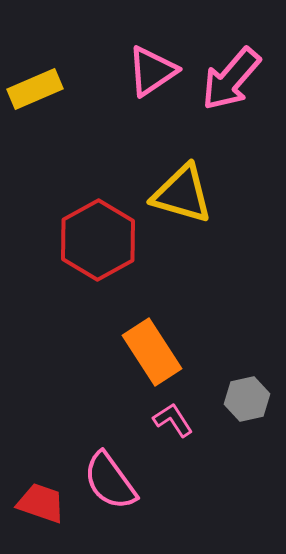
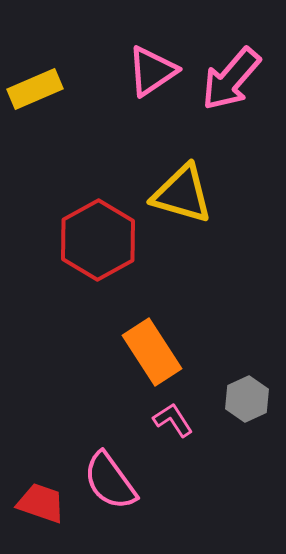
gray hexagon: rotated 12 degrees counterclockwise
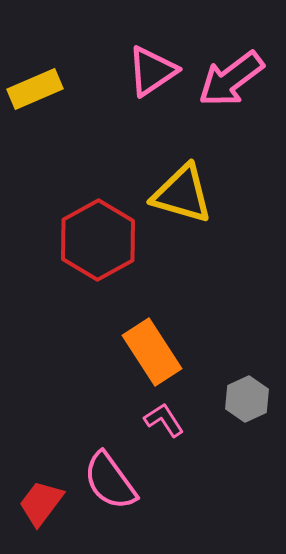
pink arrow: rotated 12 degrees clockwise
pink L-shape: moved 9 px left
red trapezoid: rotated 72 degrees counterclockwise
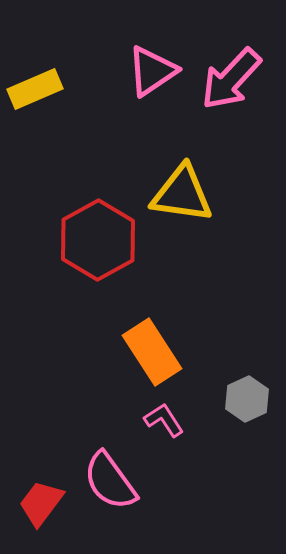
pink arrow: rotated 10 degrees counterclockwise
yellow triangle: rotated 8 degrees counterclockwise
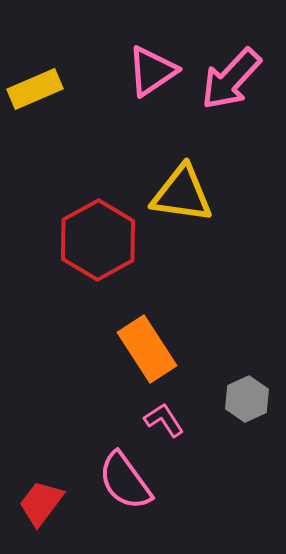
orange rectangle: moved 5 px left, 3 px up
pink semicircle: moved 15 px right
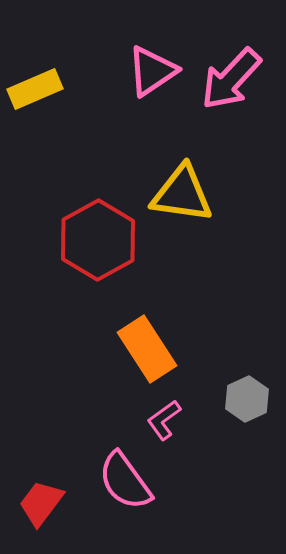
pink L-shape: rotated 93 degrees counterclockwise
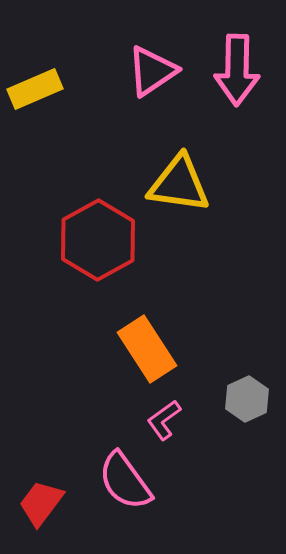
pink arrow: moved 6 px right, 9 px up; rotated 42 degrees counterclockwise
yellow triangle: moved 3 px left, 10 px up
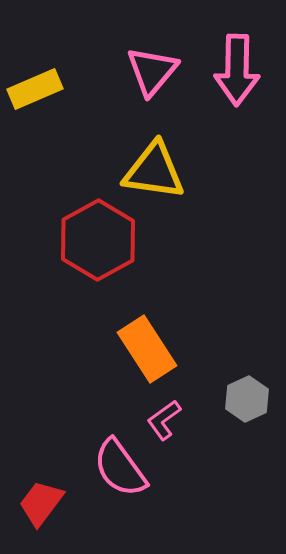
pink triangle: rotated 16 degrees counterclockwise
yellow triangle: moved 25 px left, 13 px up
pink semicircle: moved 5 px left, 13 px up
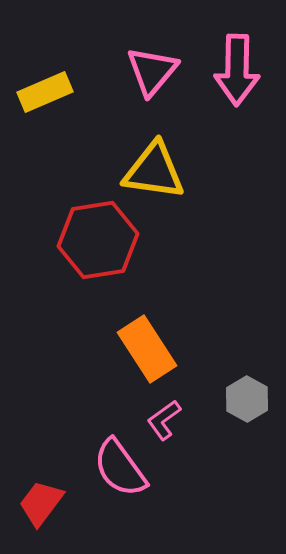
yellow rectangle: moved 10 px right, 3 px down
red hexagon: rotated 20 degrees clockwise
gray hexagon: rotated 6 degrees counterclockwise
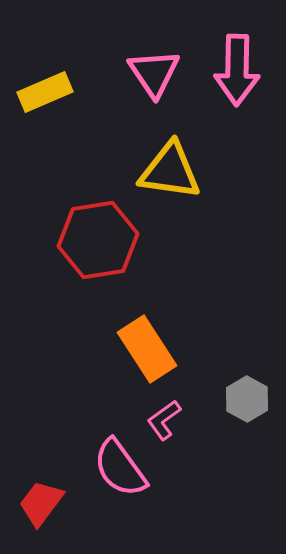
pink triangle: moved 2 px right, 2 px down; rotated 14 degrees counterclockwise
yellow triangle: moved 16 px right
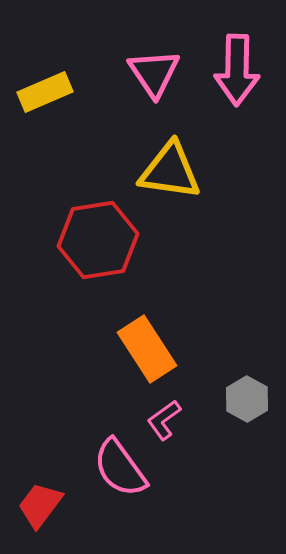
red trapezoid: moved 1 px left, 2 px down
